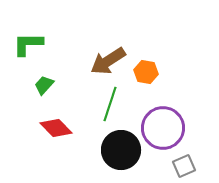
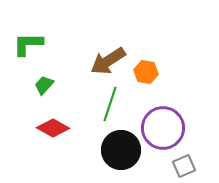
red diamond: moved 3 px left; rotated 16 degrees counterclockwise
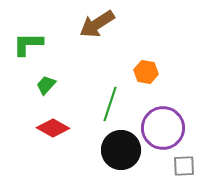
brown arrow: moved 11 px left, 37 px up
green trapezoid: moved 2 px right
gray square: rotated 20 degrees clockwise
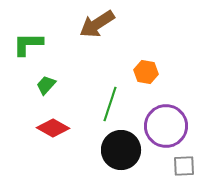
purple circle: moved 3 px right, 2 px up
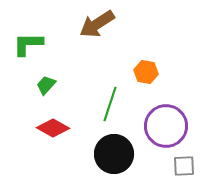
black circle: moved 7 px left, 4 px down
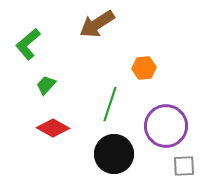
green L-shape: rotated 40 degrees counterclockwise
orange hexagon: moved 2 px left, 4 px up; rotated 15 degrees counterclockwise
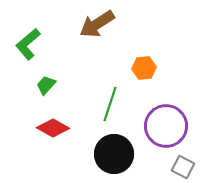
gray square: moved 1 px left, 1 px down; rotated 30 degrees clockwise
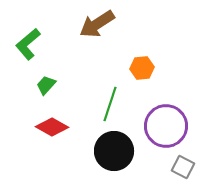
orange hexagon: moved 2 px left
red diamond: moved 1 px left, 1 px up
black circle: moved 3 px up
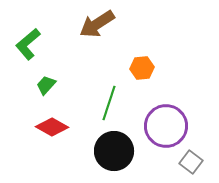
green line: moved 1 px left, 1 px up
gray square: moved 8 px right, 5 px up; rotated 10 degrees clockwise
